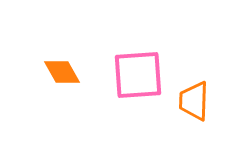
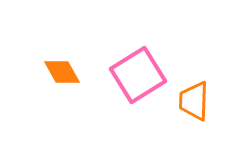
pink square: rotated 28 degrees counterclockwise
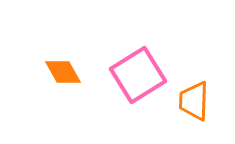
orange diamond: moved 1 px right
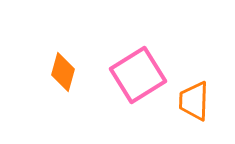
orange diamond: rotated 45 degrees clockwise
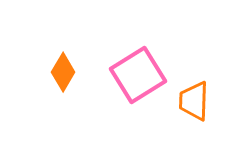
orange diamond: rotated 15 degrees clockwise
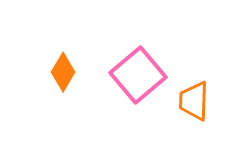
pink square: rotated 8 degrees counterclockwise
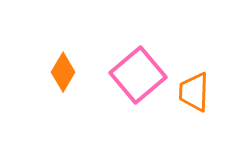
orange trapezoid: moved 9 px up
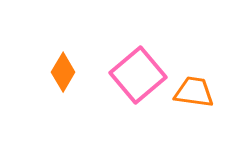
orange trapezoid: rotated 96 degrees clockwise
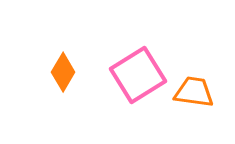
pink square: rotated 8 degrees clockwise
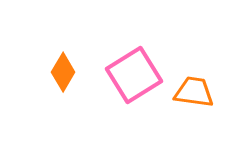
pink square: moved 4 px left
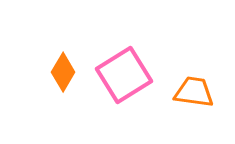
pink square: moved 10 px left
